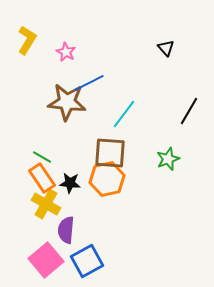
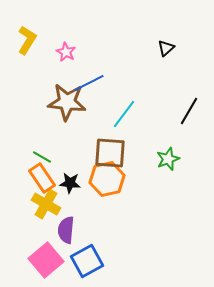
black triangle: rotated 30 degrees clockwise
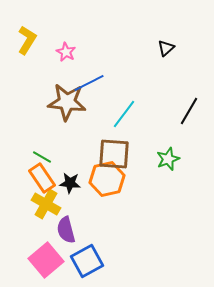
brown square: moved 4 px right, 1 px down
purple semicircle: rotated 20 degrees counterclockwise
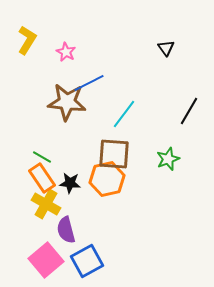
black triangle: rotated 24 degrees counterclockwise
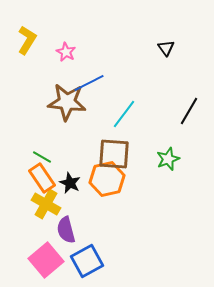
black star: rotated 20 degrees clockwise
